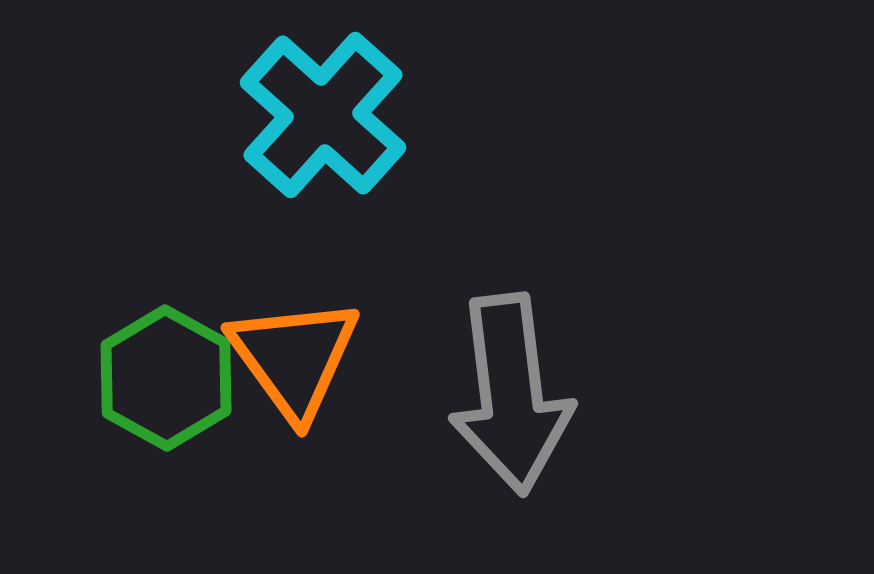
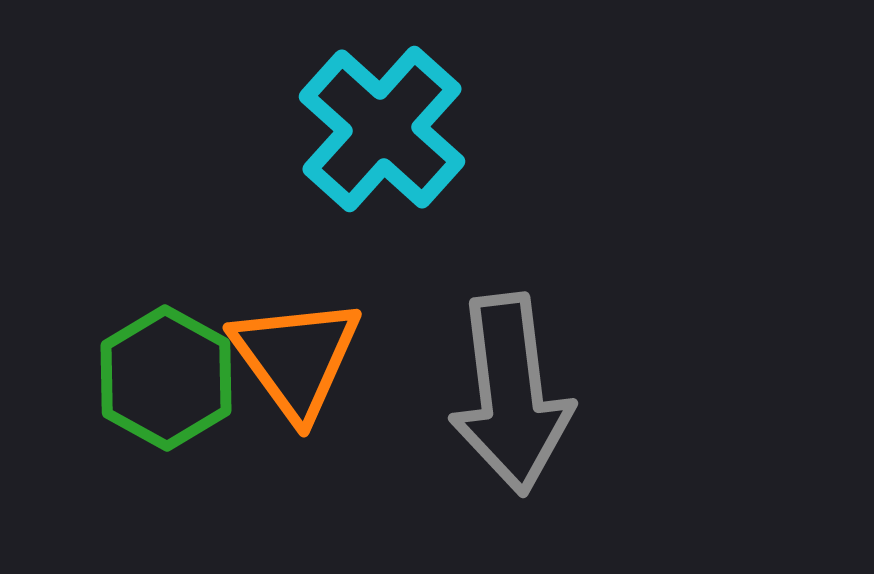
cyan cross: moved 59 px right, 14 px down
orange triangle: moved 2 px right
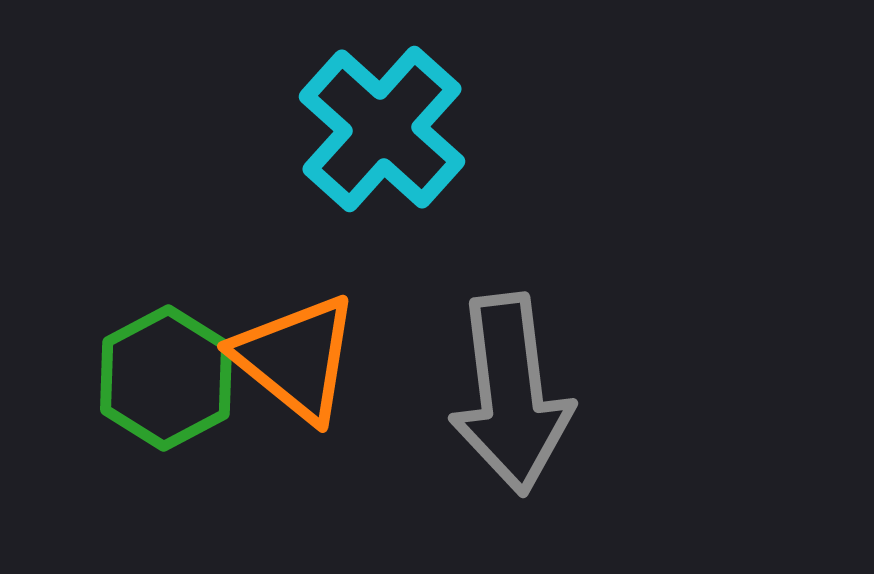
orange triangle: rotated 15 degrees counterclockwise
green hexagon: rotated 3 degrees clockwise
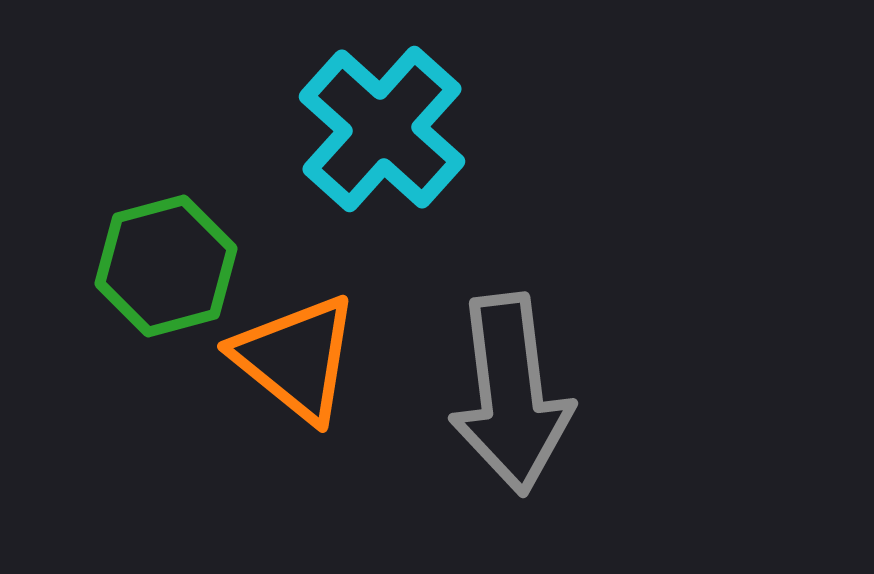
green hexagon: moved 112 px up; rotated 13 degrees clockwise
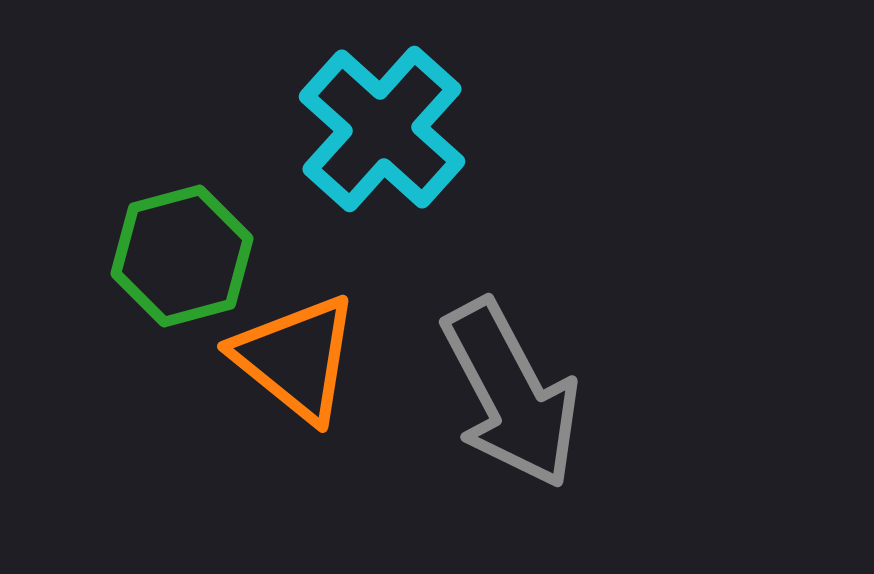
green hexagon: moved 16 px right, 10 px up
gray arrow: rotated 21 degrees counterclockwise
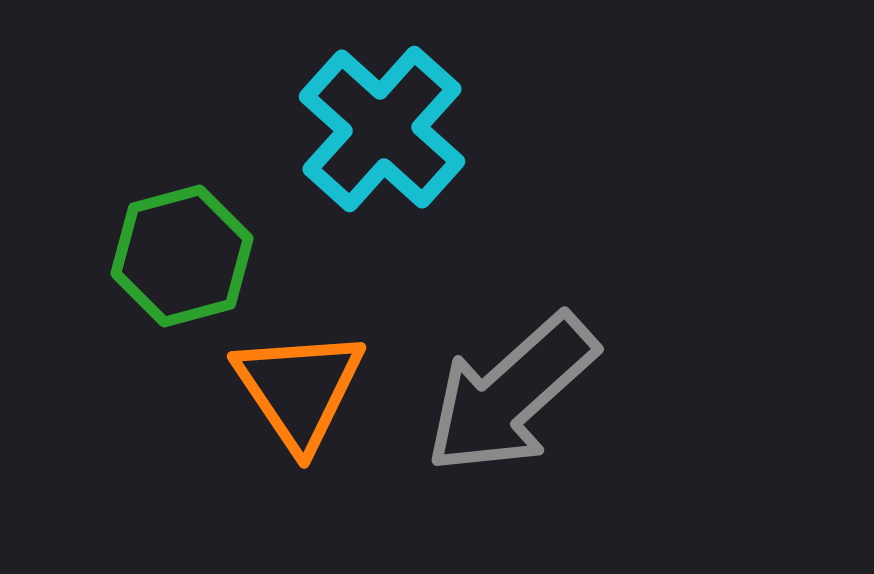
orange triangle: moved 3 px right, 31 px down; rotated 17 degrees clockwise
gray arrow: rotated 76 degrees clockwise
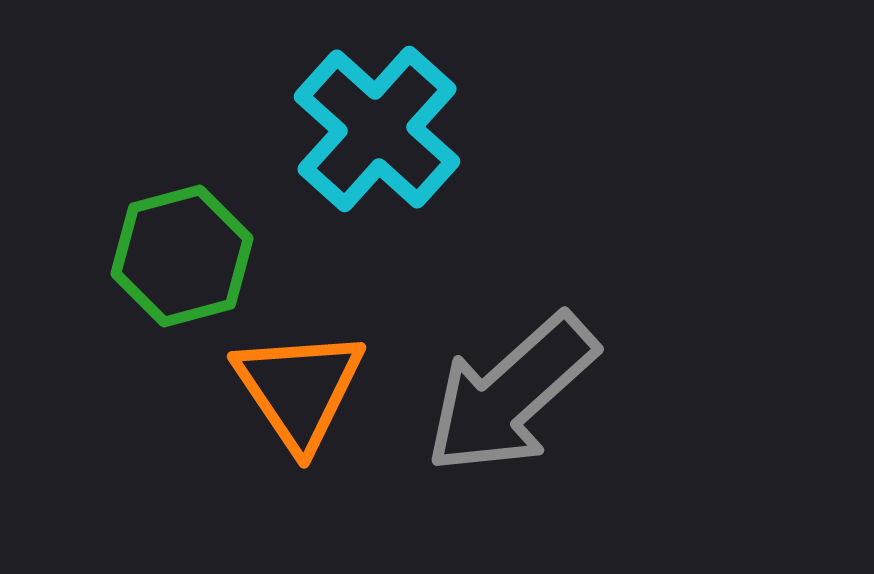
cyan cross: moved 5 px left
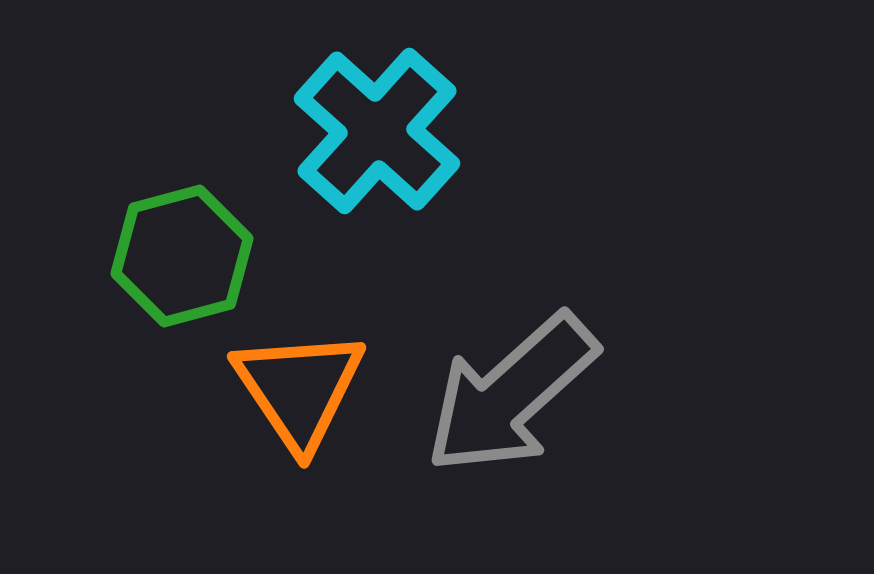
cyan cross: moved 2 px down
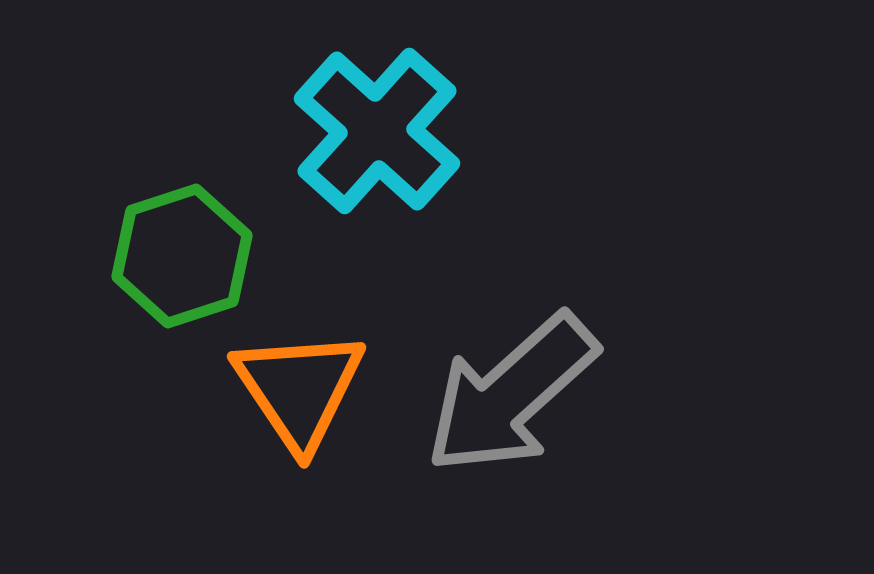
green hexagon: rotated 3 degrees counterclockwise
